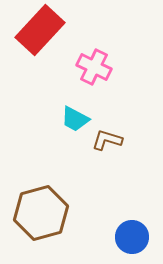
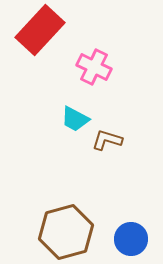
brown hexagon: moved 25 px right, 19 px down
blue circle: moved 1 px left, 2 px down
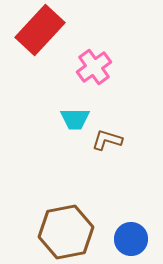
pink cross: rotated 28 degrees clockwise
cyan trapezoid: rotated 28 degrees counterclockwise
brown hexagon: rotated 4 degrees clockwise
